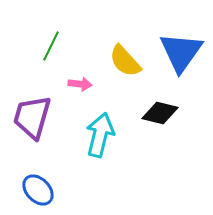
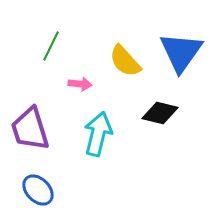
purple trapezoid: moved 2 px left, 12 px down; rotated 33 degrees counterclockwise
cyan arrow: moved 2 px left, 1 px up
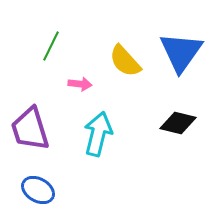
black diamond: moved 18 px right, 10 px down
blue ellipse: rotated 16 degrees counterclockwise
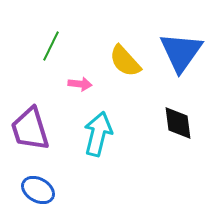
black diamond: rotated 69 degrees clockwise
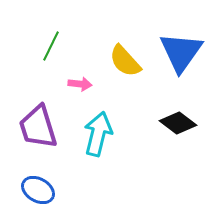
black diamond: rotated 45 degrees counterclockwise
purple trapezoid: moved 8 px right, 2 px up
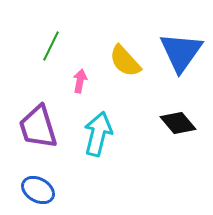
pink arrow: moved 3 px up; rotated 85 degrees counterclockwise
black diamond: rotated 12 degrees clockwise
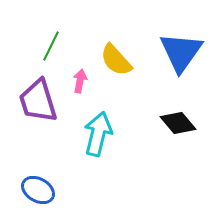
yellow semicircle: moved 9 px left, 1 px up
purple trapezoid: moved 26 px up
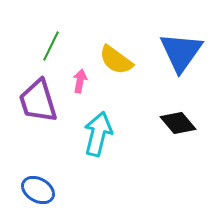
yellow semicircle: rotated 12 degrees counterclockwise
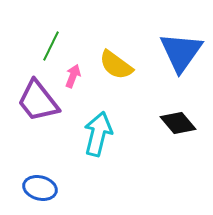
yellow semicircle: moved 5 px down
pink arrow: moved 7 px left, 5 px up; rotated 10 degrees clockwise
purple trapezoid: rotated 21 degrees counterclockwise
blue ellipse: moved 2 px right, 2 px up; rotated 16 degrees counterclockwise
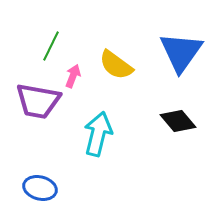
purple trapezoid: rotated 42 degrees counterclockwise
black diamond: moved 2 px up
